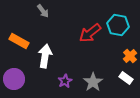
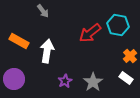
white arrow: moved 2 px right, 5 px up
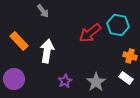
orange rectangle: rotated 18 degrees clockwise
orange cross: rotated 32 degrees counterclockwise
gray star: moved 3 px right
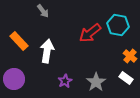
orange cross: rotated 24 degrees clockwise
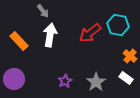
white arrow: moved 3 px right, 16 px up
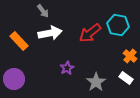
white arrow: moved 2 px up; rotated 70 degrees clockwise
purple star: moved 2 px right, 13 px up
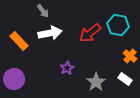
white rectangle: moved 1 px left, 1 px down
